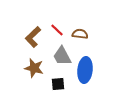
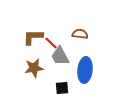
red line: moved 6 px left, 13 px down
brown L-shape: rotated 45 degrees clockwise
gray trapezoid: moved 2 px left
brown star: rotated 24 degrees counterclockwise
black square: moved 4 px right, 4 px down
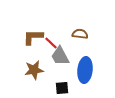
brown star: moved 2 px down
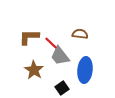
brown L-shape: moved 4 px left
gray trapezoid: rotated 10 degrees counterclockwise
brown star: rotated 30 degrees counterclockwise
black square: rotated 32 degrees counterclockwise
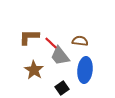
brown semicircle: moved 7 px down
